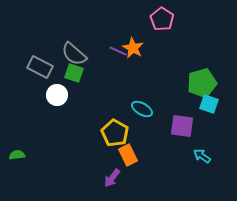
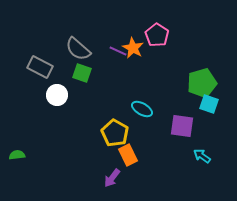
pink pentagon: moved 5 px left, 16 px down
gray semicircle: moved 4 px right, 5 px up
green square: moved 8 px right
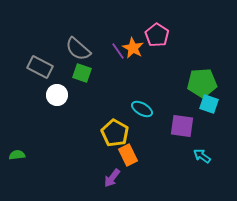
purple line: rotated 30 degrees clockwise
green pentagon: rotated 12 degrees clockwise
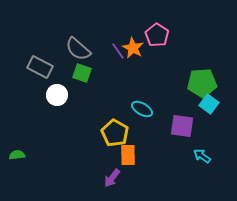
cyan square: rotated 18 degrees clockwise
orange rectangle: rotated 25 degrees clockwise
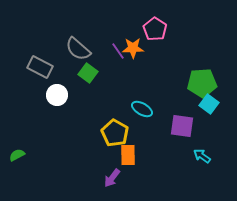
pink pentagon: moved 2 px left, 6 px up
orange star: rotated 30 degrees counterclockwise
green square: moved 6 px right; rotated 18 degrees clockwise
green semicircle: rotated 21 degrees counterclockwise
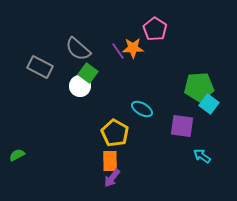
green pentagon: moved 3 px left, 4 px down
white circle: moved 23 px right, 9 px up
orange rectangle: moved 18 px left, 6 px down
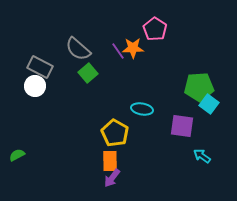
green square: rotated 12 degrees clockwise
white circle: moved 45 px left
cyan ellipse: rotated 20 degrees counterclockwise
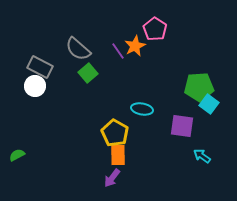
orange star: moved 2 px right, 2 px up; rotated 25 degrees counterclockwise
orange rectangle: moved 8 px right, 6 px up
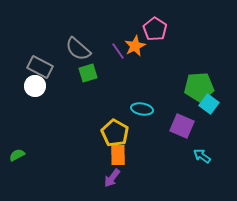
green square: rotated 24 degrees clockwise
purple square: rotated 15 degrees clockwise
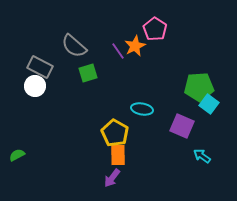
gray semicircle: moved 4 px left, 3 px up
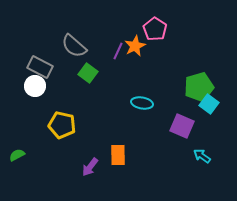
purple line: rotated 60 degrees clockwise
green square: rotated 36 degrees counterclockwise
green pentagon: rotated 12 degrees counterclockwise
cyan ellipse: moved 6 px up
yellow pentagon: moved 53 px left, 8 px up; rotated 16 degrees counterclockwise
purple arrow: moved 22 px left, 11 px up
